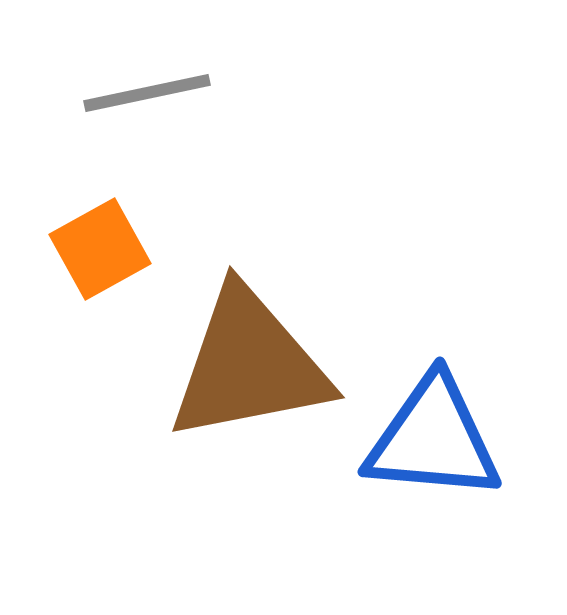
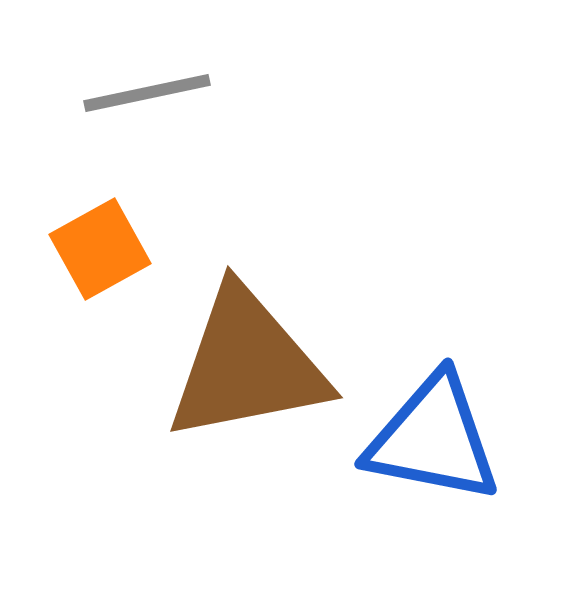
brown triangle: moved 2 px left
blue triangle: rotated 6 degrees clockwise
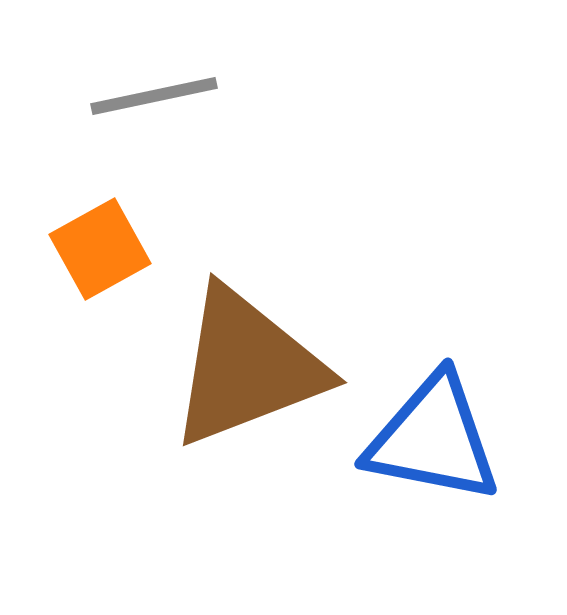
gray line: moved 7 px right, 3 px down
brown triangle: moved 2 px down; rotated 10 degrees counterclockwise
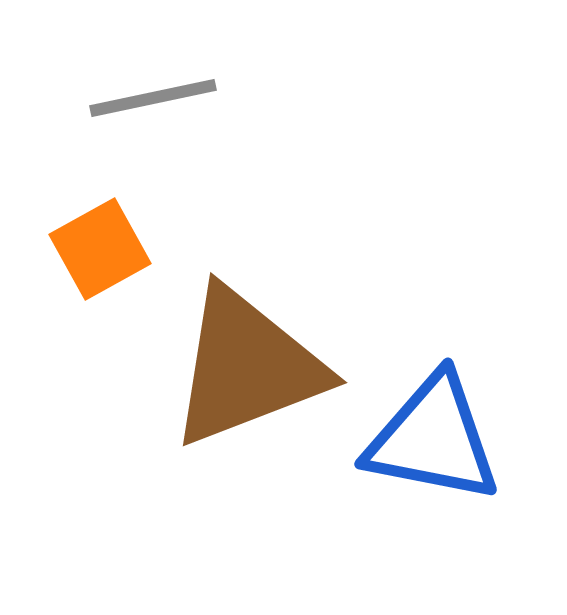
gray line: moved 1 px left, 2 px down
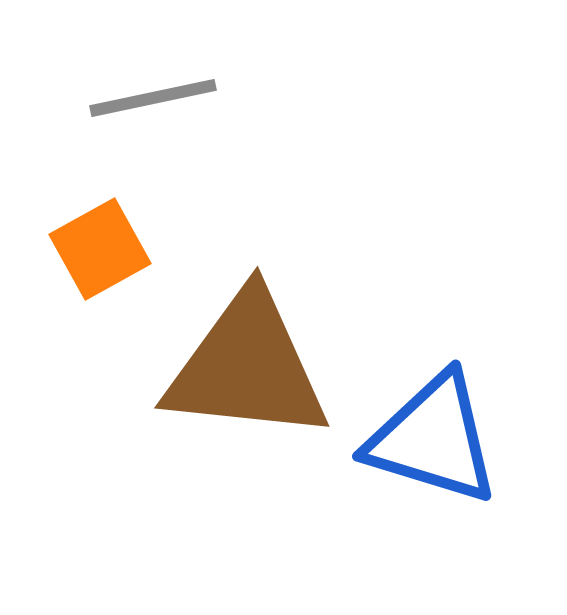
brown triangle: rotated 27 degrees clockwise
blue triangle: rotated 6 degrees clockwise
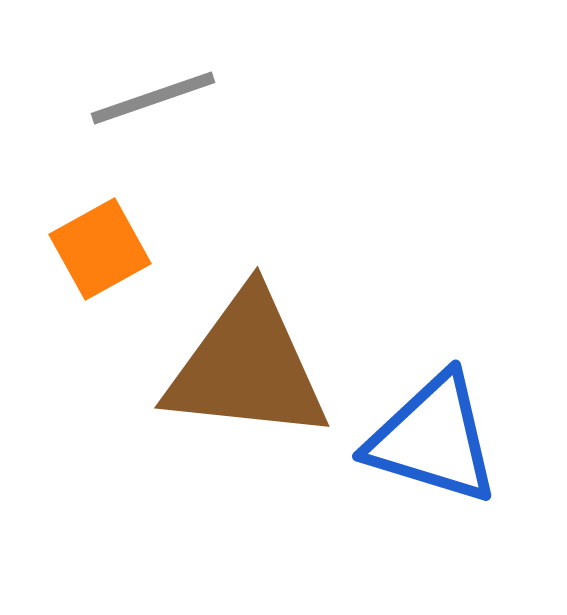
gray line: rotated 7 degrees counterclockwise
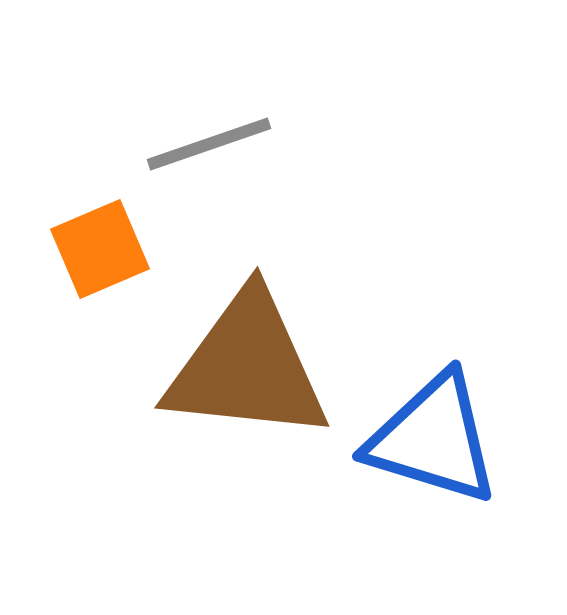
gray line: moved 56 px right, 46 px down
orange square: rotated 6 degrees clockwise
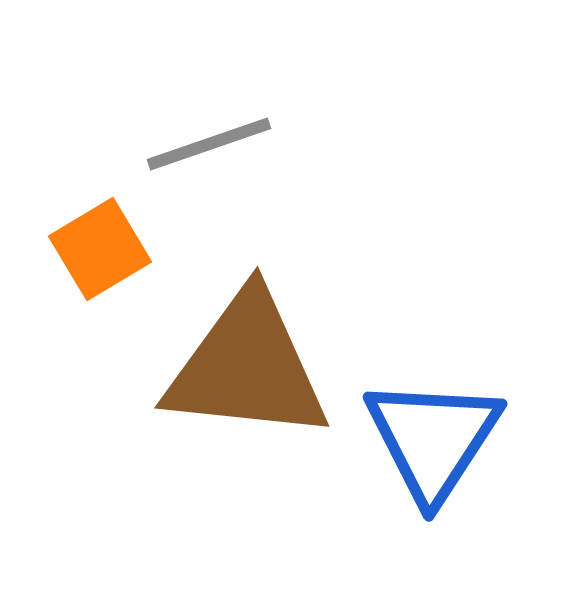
orange square: rotated 8 degrees counterclockwise
blue triangle: rotated 46 degrees clockwise
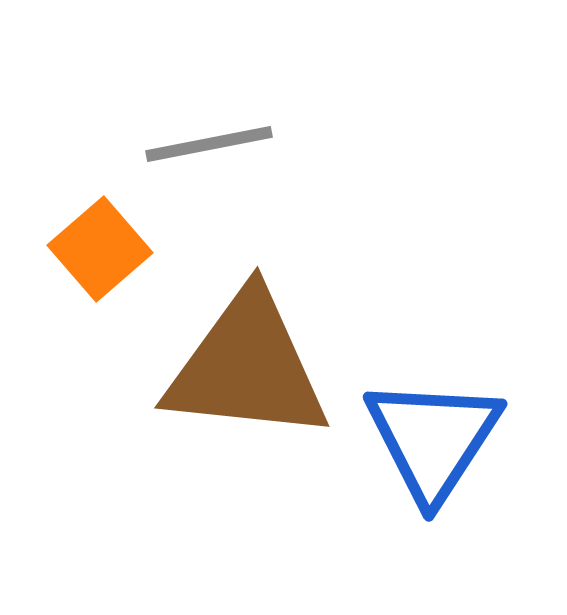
gray line: rotated 8 degrees clockwise
orange square: rotated 10 degrees counterclockwise
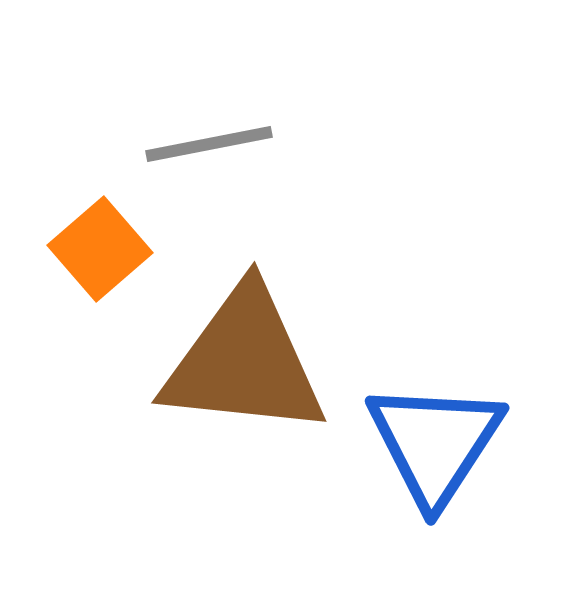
brown triangle: moved 3 px left, 5 px up
blue triangle: moved 2 px right, 4 px down
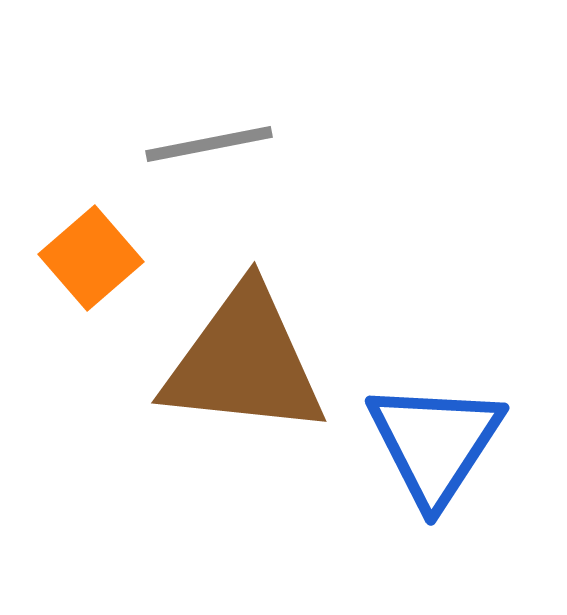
orange square: moved 9 px left, 9 px down
